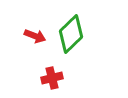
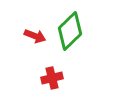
green diamond: moved 1 px left, 3 px up
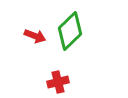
red cross: moved 6 px right, 4 px down
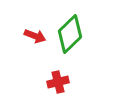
green diamond: moved 3 px down
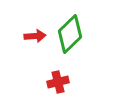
red arrow: rotated 25 degrees counterclockwise
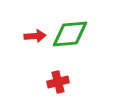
green diamond: rotated 39 degrees clockwise
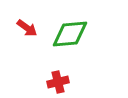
red arrow: moved 8 px left, 8 px up; rotated 40 degrees clockwise
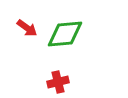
green diamond: moved 5 px left
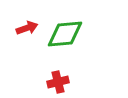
red arrow: rotated 55 degrees counterclockwise
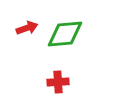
red cross: rotated 10 degrees clockwise
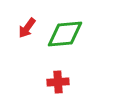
red arrow: rotated 145 degrees clockwise
